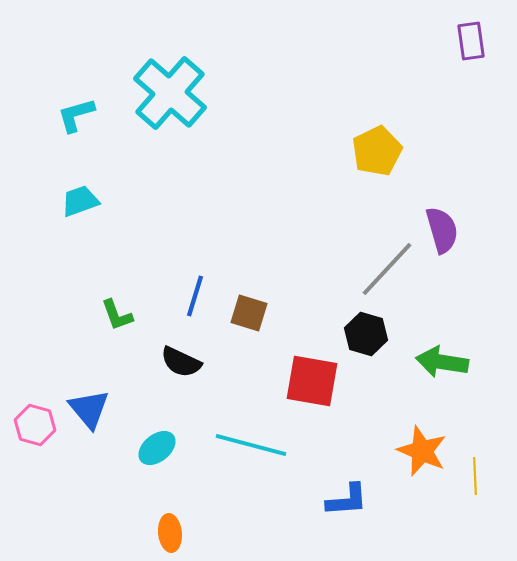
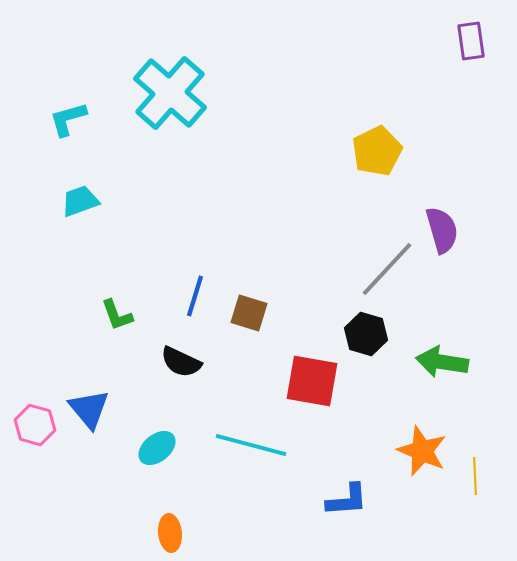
cyan L-shape: moved 8 px left, 4 px down
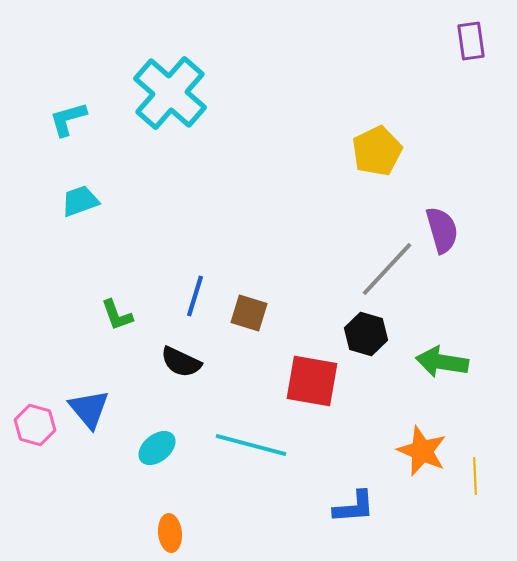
blue L-shape: moved 7 px right, 7 px down
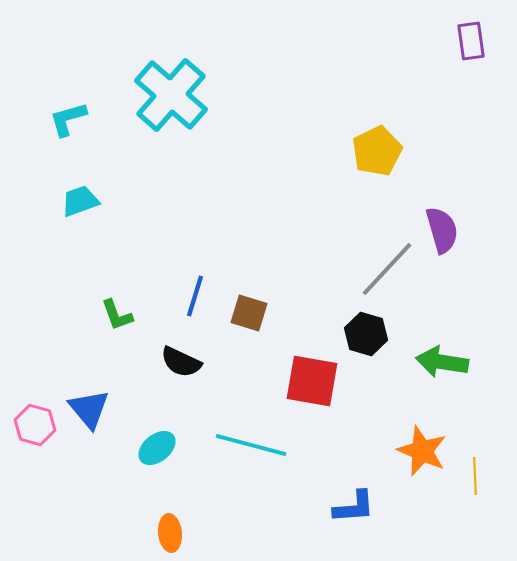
cyan cross: moved 1 px right, 2 px down
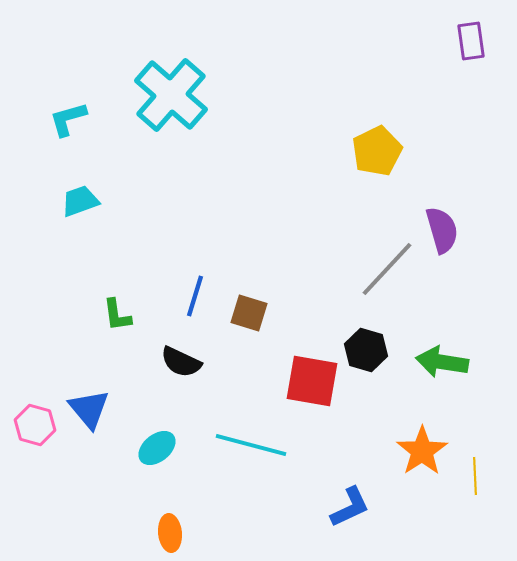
green L-shape: rotated 12 degrees clockwise
black hexagon: moved 16 px down
orange star: rotated 15 degrees clockwise
blue L-shape: moved 4 px left; rotated 21 degrees counterclockwise
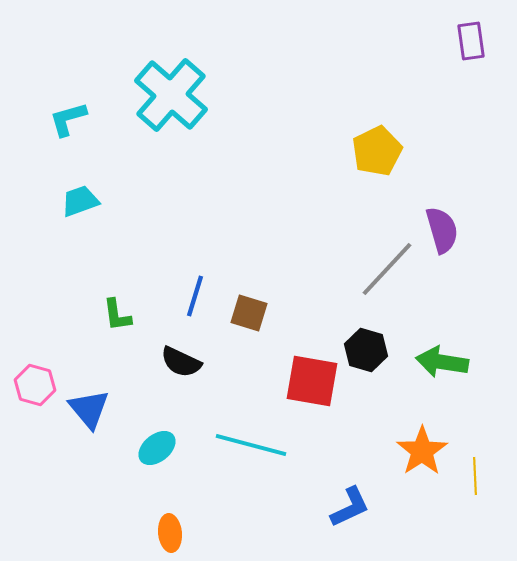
pink hexagon: moved 40 px up
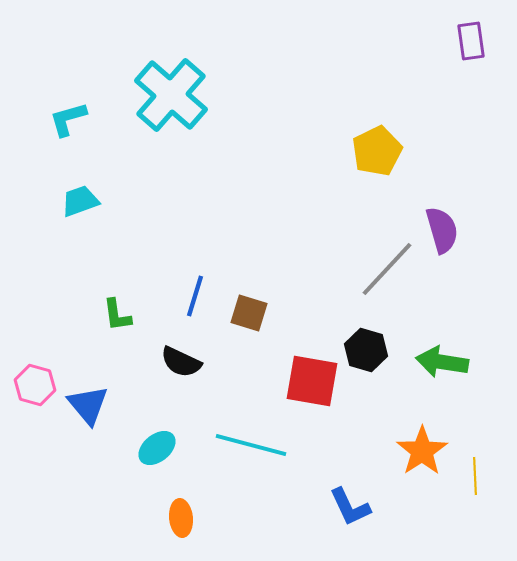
blue triangle: moved 1 px left, 4 px up
blue L-shape: rotated 90 degrees clockwise
orange ellipse: moved 11 px right, 15 px up
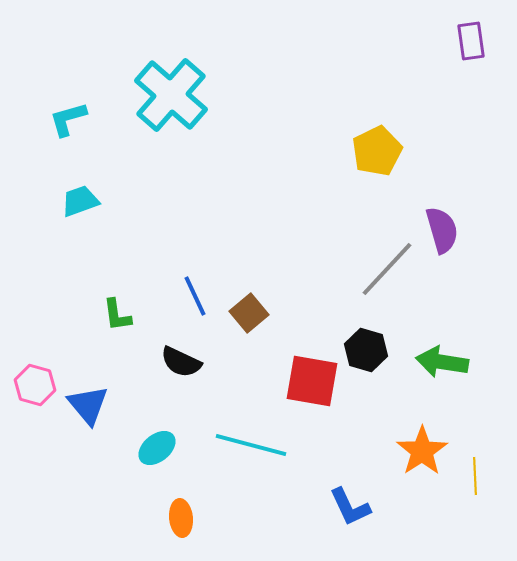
blue line: rotated 42 degrees counterclockwise
brown square: rotated 33 degrees clockwise
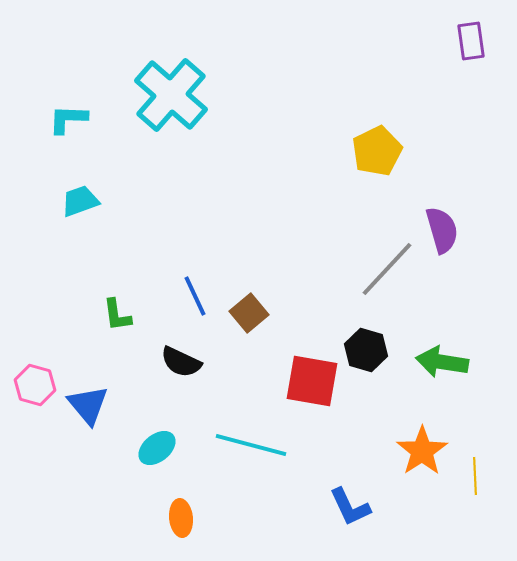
cyan L-shape: rotated 18 degrees clockwise
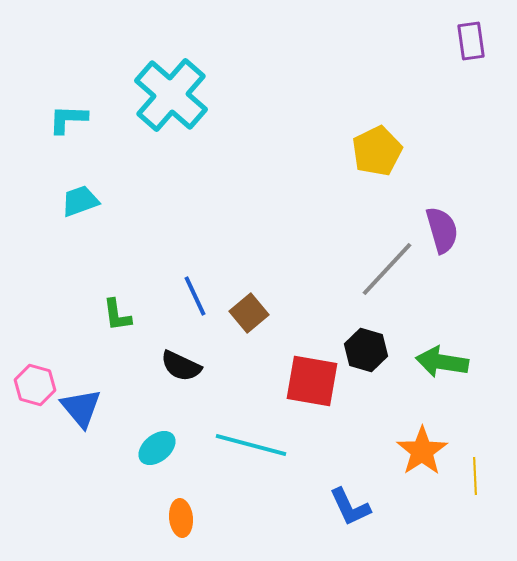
black semicircle: moved 4 px down
blue triangle: moved 7 px left, 3 px down
